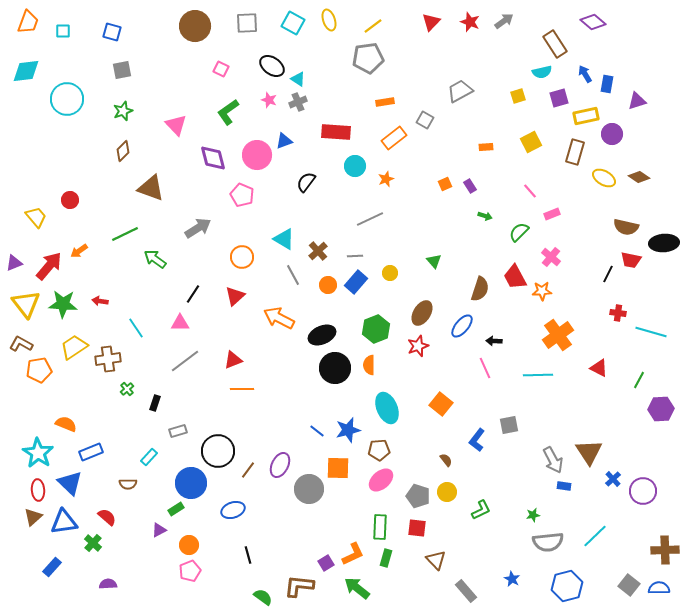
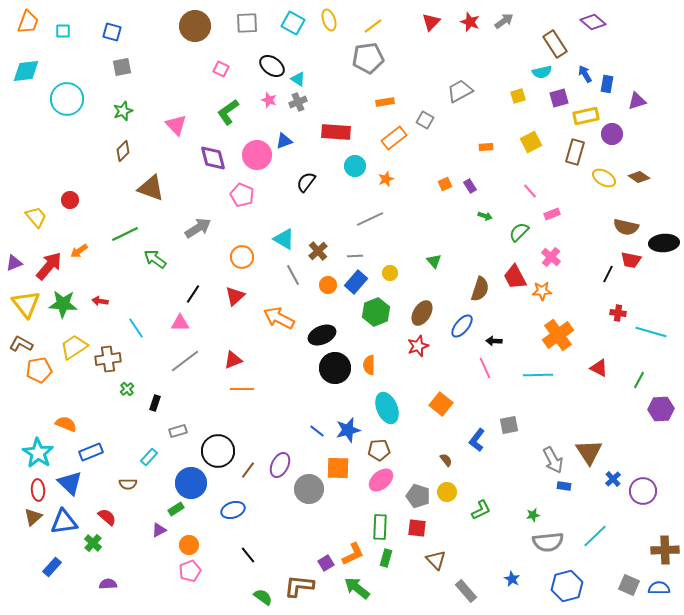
gray square at (122, 70): moved 3 px up
green hexagon at (376, 329): moved 17 px up
black line at (248, 555): rotated 24 degrees counterclockwise
gray square at (629, 585): rotated 15 degrees counterclockwise
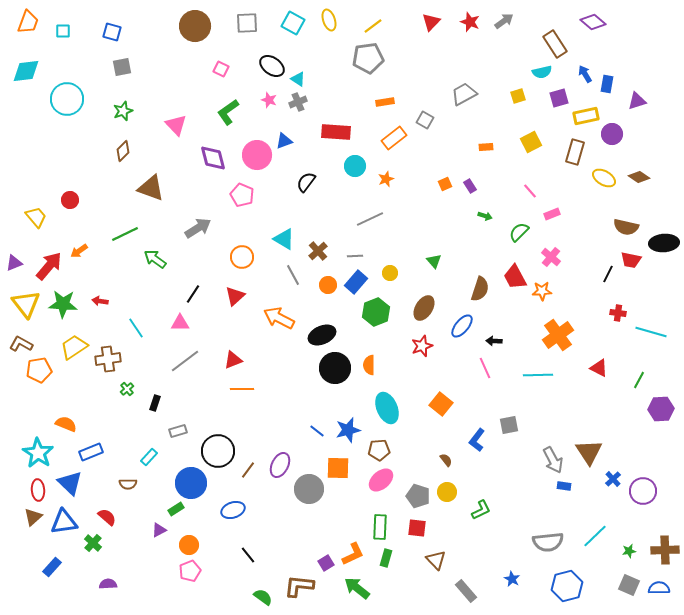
gray trapezoid at (460, 91): moved 4 px right, 3 px down
brown ellipse at (422, 313): moved 2 px right, 5 px up
red star at (418, 346): moved 4 px right
green star at (533, 515): moved 96 px right, 36 px down
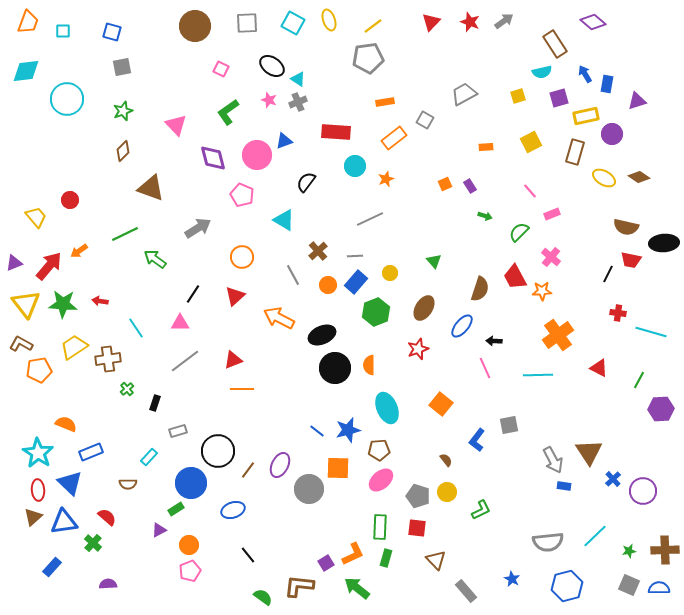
cyan triangle at (284, 239): moved 19 px up
red star at (422, 346): moved 4 px left, 3 px down
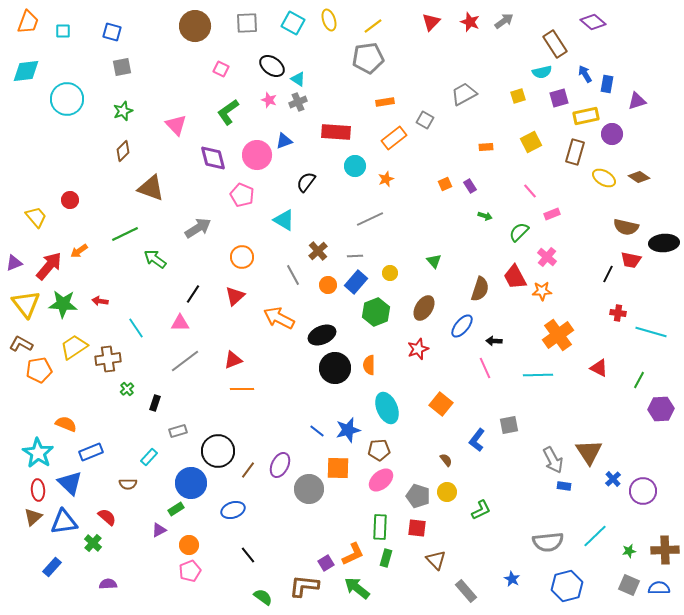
pink cross at (551, 257): moved 4 px left
brown L-shape at (299, 586): moved 5 px right
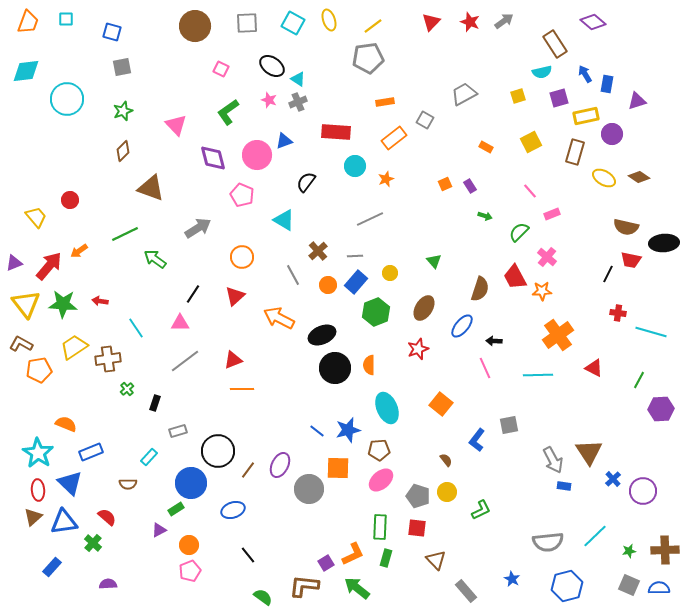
cyan square at (63, 31): moved 3 px right, 12 px up
orange rectangle at (486, 147): rotated 32 degrees clockwise
red triangle at (599, 368): moved 5 px left
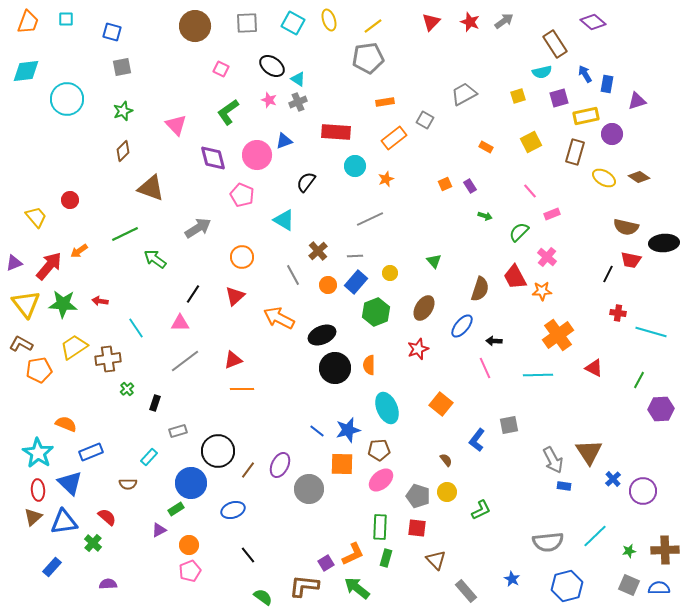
orange square at (338, 468): moved 4 px right, 4 px up
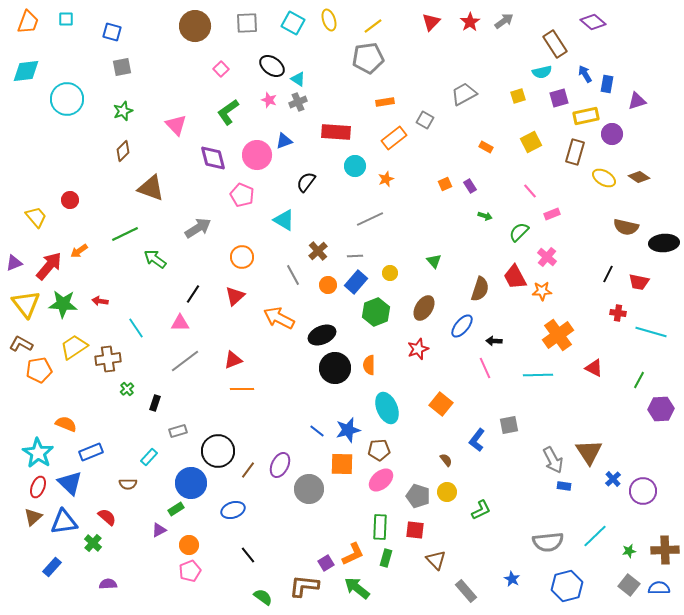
red star at (470, 22): rotated 18 degrees clockwise
pink square at (221, 69): rotated 21 degrees clockwise
red trapezoid at (631, 260): moved 8 px right, 22 px down
red ellipse at (38, 490): moved 3 px up; rotated 25 degrees clockwise
red square at (417, 528): moved 2 px left, 2 px down
gray square at (629, 585): rotated 15 degrees clockwise
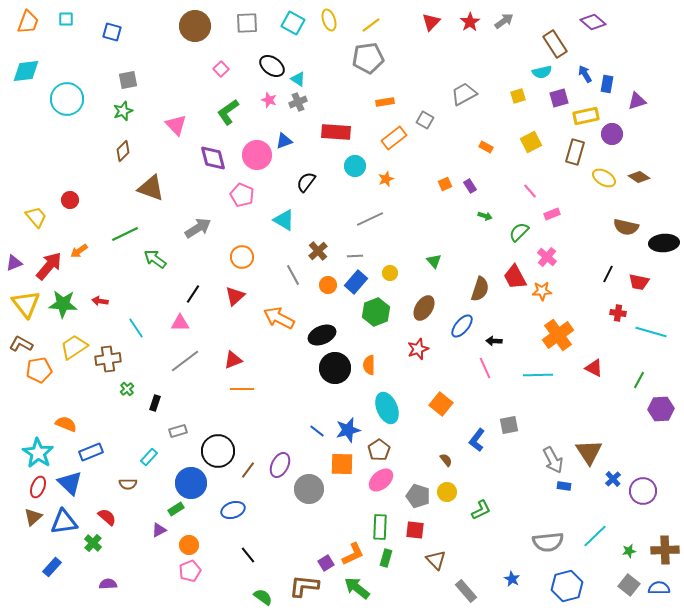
yellow line at (373, 26): moved 2 px left, 1 px up
gray square at (122, 67): moved 6 px right, 13 px down
brown pentagon at (379, 450): rotated 30 degrees counterclockwise
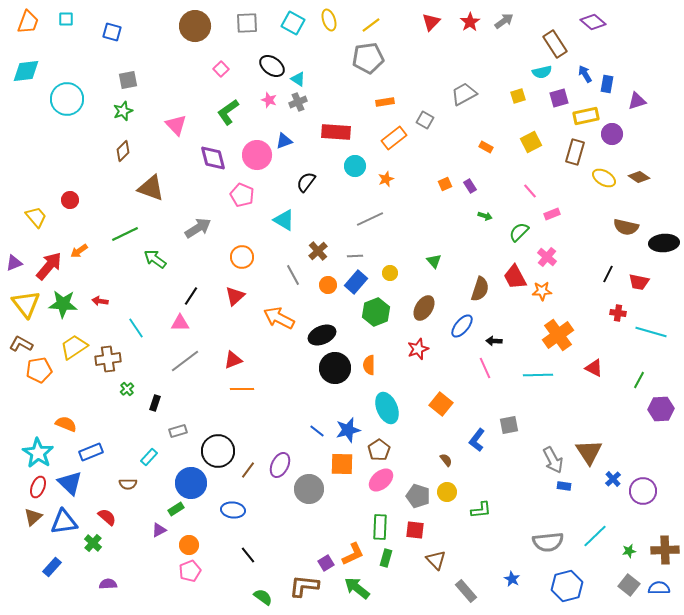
black line at (193, 294): moved 2 px left, 2 px down
blue ellipse at (233, 510): rotated 25 degrees clockwise
green L-shape at (481, 510): rotated 20 degrees clockwise
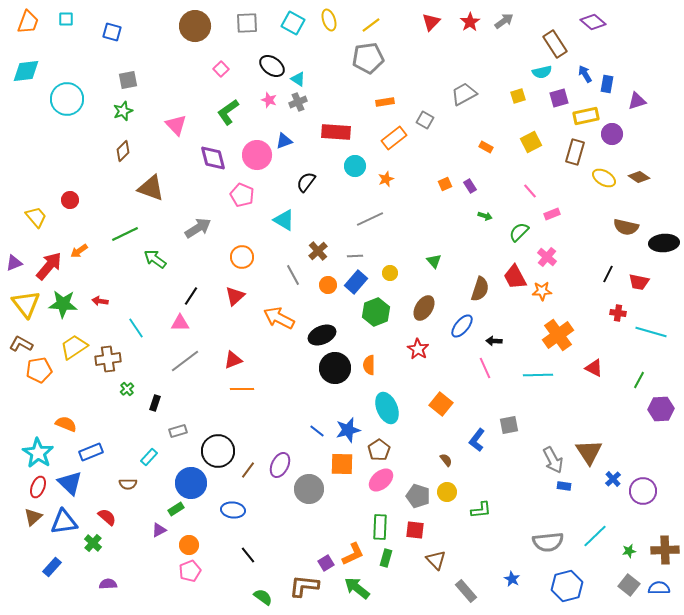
red star at (418, 349): rotated 20 degrees counterclockwise
